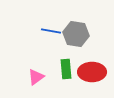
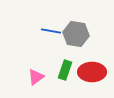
green rectangle: moved 1 px left, 1 px down; rotated 24 degrees clockwise
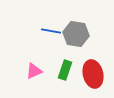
red ellipse: moved 1 px right, 2 px down; rotated 76 degrees clockwise
pink triangle: moved 2 px left, 6 px up; rotated 12 degrees clockwise
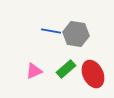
green rectangle: moved 1 px right, 1 px up; rotated 30 degrees clockwise
red ellipse: rotated 12 degrees counterclockwise
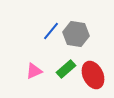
blue line: rotated 60 degrees counterclockwise
red ellipse: moved 1 px down
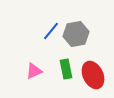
gray hexagon: rotated 20 degrees counterclockwise
green rectangle: rotated 60 degrees counterclockwise
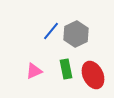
gray hexagon: rotated 15 degrees counterclockwise
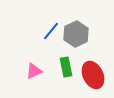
green rectangle: moved 2 px up
